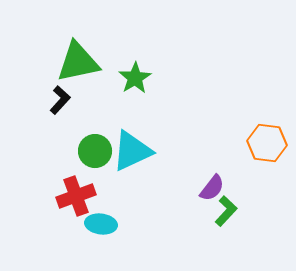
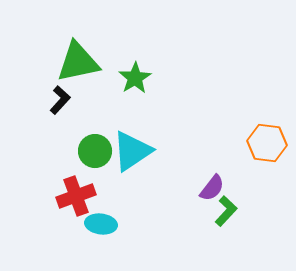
cyan triangle: rotated 9 degrees counterclockwise
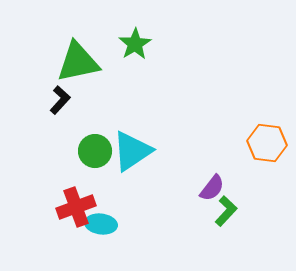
green star: moved 34 px up
red cross: moved 11 px down
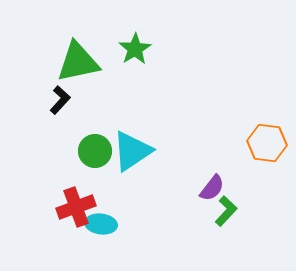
green star: moved 5 px down
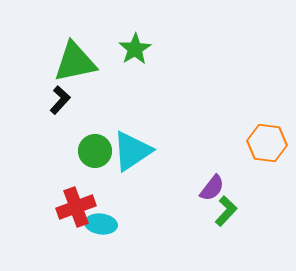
green triangle: moved 3 px left
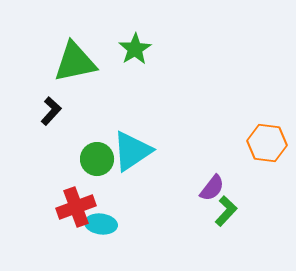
black L-shape: moved 9 px left, 11 px down
green circle: moved 2 px right, 8 px down
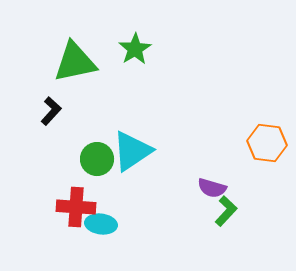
purple semicircle: rotated 68 degrees clockwise
red cross: rotated 24 degrees clockwise
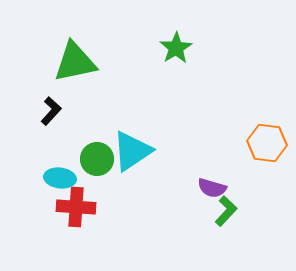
green star: moved 41 px right, 1 px up
cyan ellipse: moved 41 px left, 46 px up
